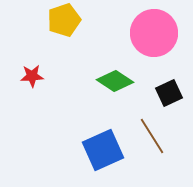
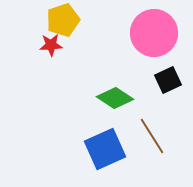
yellow pentagon: moved 1 px left
red star: moved 19 px right, 31 px up
green diamond: moved 17 px down
black square: moved 1 px left, 13 px up
blue square: moved 2 px right, 1 px up
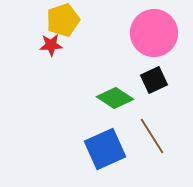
black square: moved 14 px left
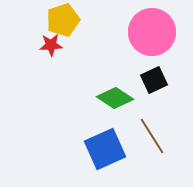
pink circle: moved 2 px left, 1 px up
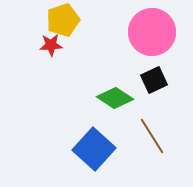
blue square: moved 11 px left; rotated 24 degrees counterclockwise
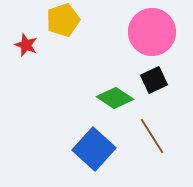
red star: moved 25 px left; rotated 25 degrees clockwise
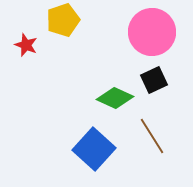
green diamond: rotated 9 degrees counterclockwise
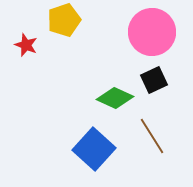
yellow pentagon: moved 1 px right
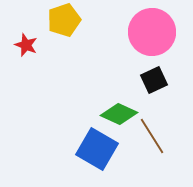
green diamond: moved 4 px right, 16 px down
blue square: moved 3 px right; rotated 12 degrees counterclockwise
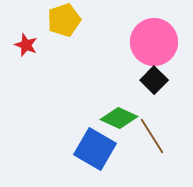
pink circle: moved 2 px right, 10 px down
black square: rotated 20 degrees counterclockwise
green diamond: moved 4 px down
blue square: moved 2 px left
